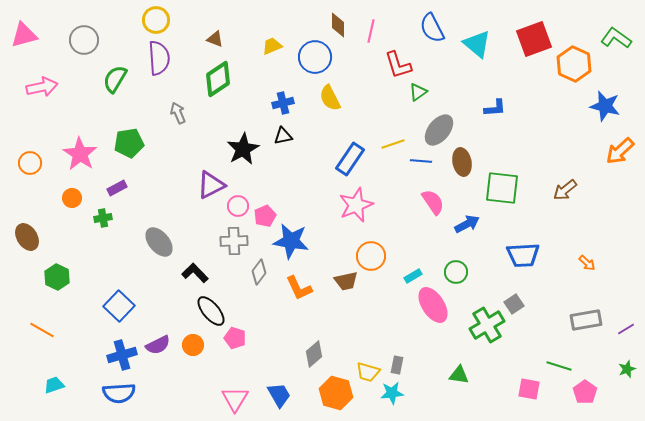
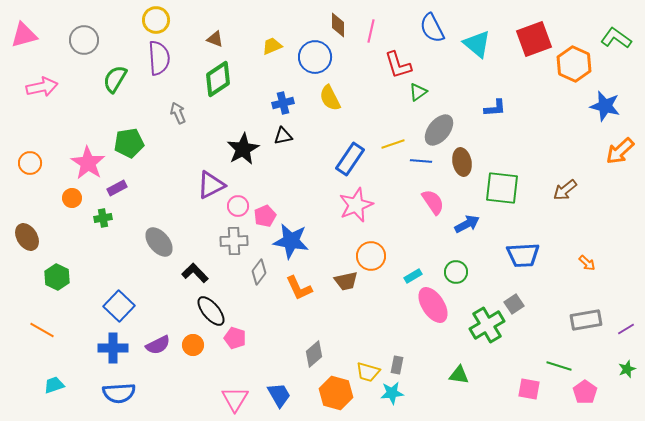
pink star at (80, 154): moved 8 px right, 9 px down
blue cross at (122, 355): moved 9 px left, 7 px up; rotated 16 degrees clockwise
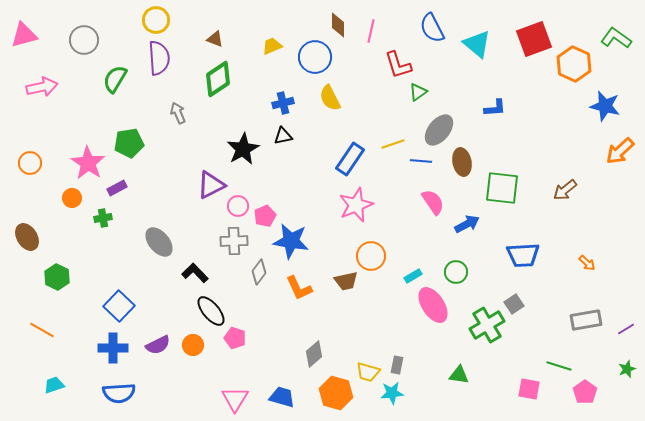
blue trapezoid at (279, 395): moved 3 px right, 2 px down; rotated 44 degrees counterclockwise
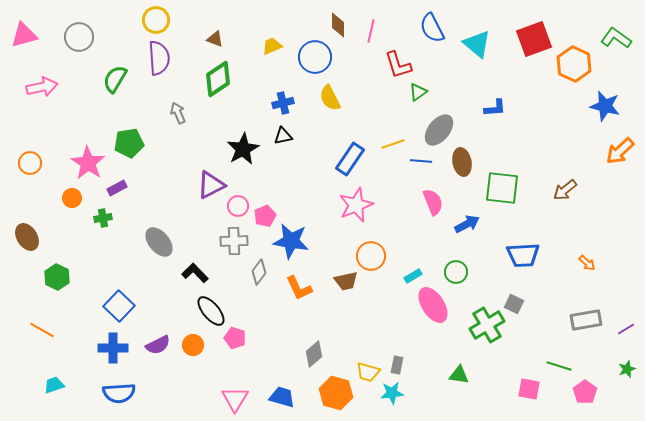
gray circle at (84, 40): moved 5 px left, 3 px up
pink semicircle at (433, 202): rotated 12 degrees clockwise
gray square at (514, 304): rotated 30 degrees counterclockwise
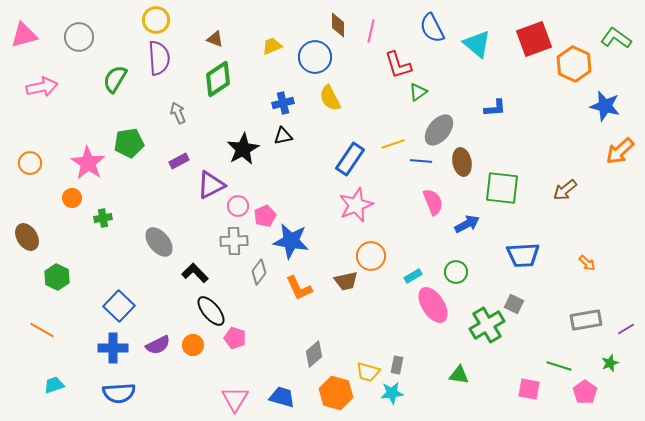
purple rectangle at (117, 188): moved 62 px right, 27 px up
green star at (627, 369): moved 17 px left, 6 px up
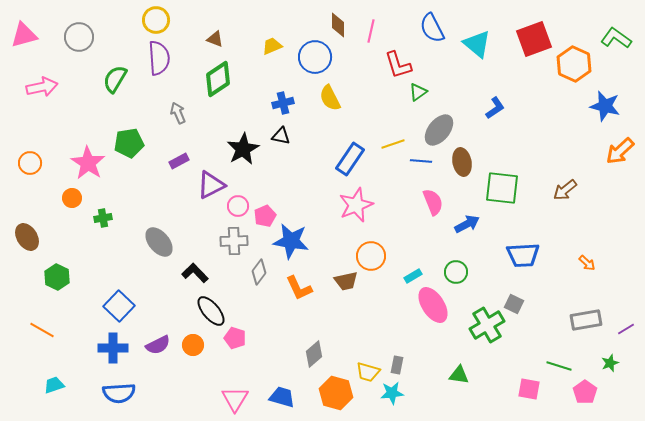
blue L-shape at (495, 108): rotated 30 degrees counterclockwise
black triangle at (283, 136): moved 2 px left; rotated 24 degrees clockwise
